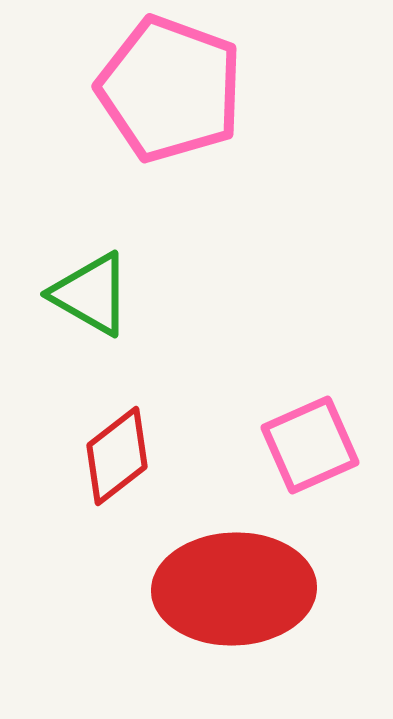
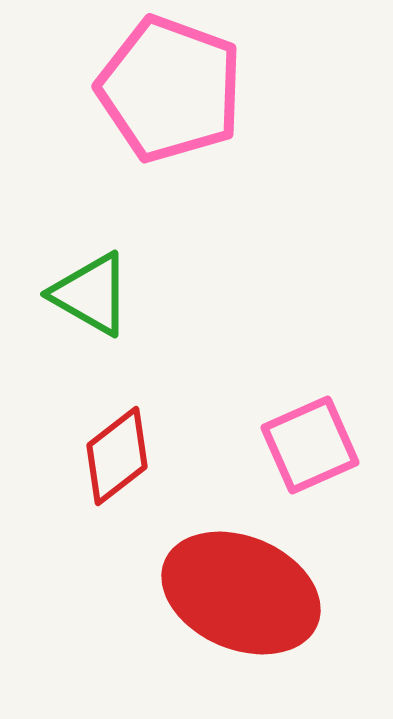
red ellipse: moved 7 px right, 4 px down; rotated 25 degrees clockwise
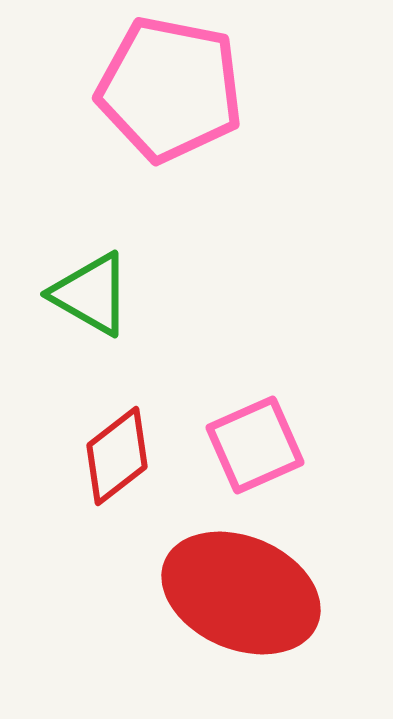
pink pentagon: rotated 9 degrees counterclockwise
pink square: moved 55 px left
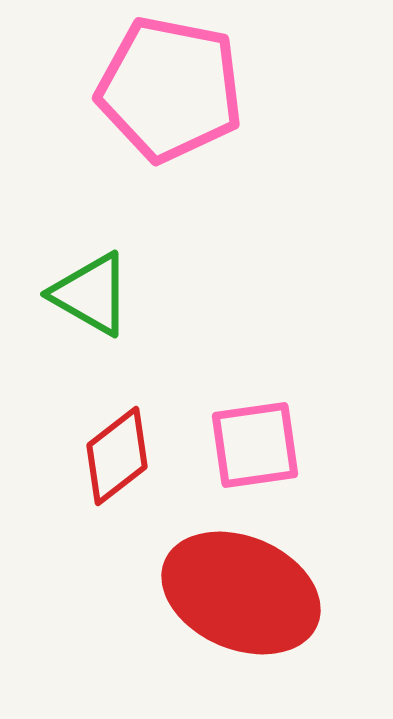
pink square: rotated 16 degrees clockwise
